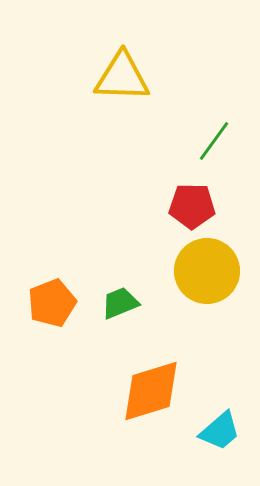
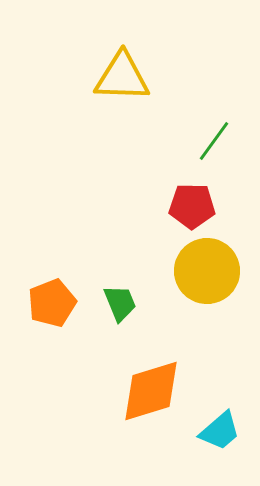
green trapezoid: rotated 90 degrees clockwise
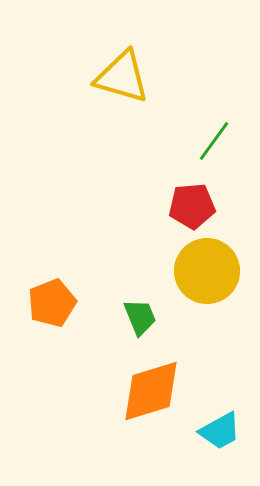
yellow triangle: rotated 14 degrees clockwise
red pentagon: rotated 6 degrees counterclockwise
green trapezoid: moved 20 px right, 14 px down
cyan trapezoid: rotated 12 degrees clockwise
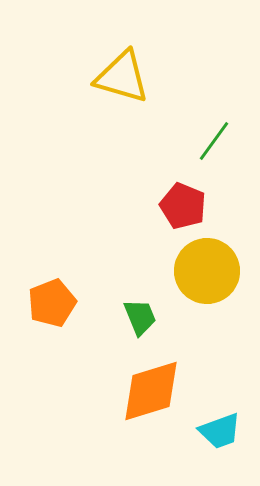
red pentagon: moved 9 px left; rotated 27 degrees clockwise
cyan trapezoid: rotated 9 degrees clockwise
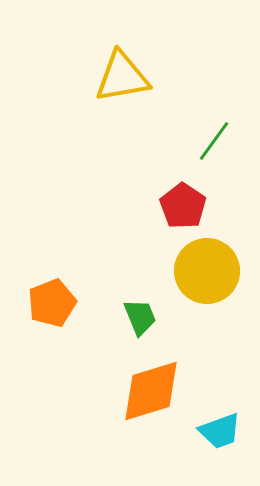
yellow triangle: rotated 26 degrees counterclockwise
red pentagon: rotated 12 degrees clockwise
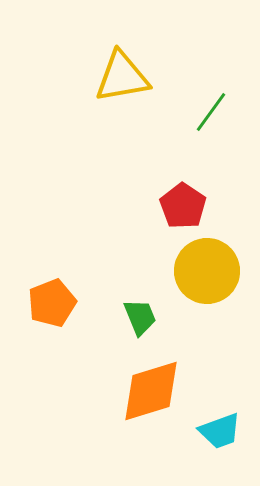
green line: moved 3 px left, 29 px up
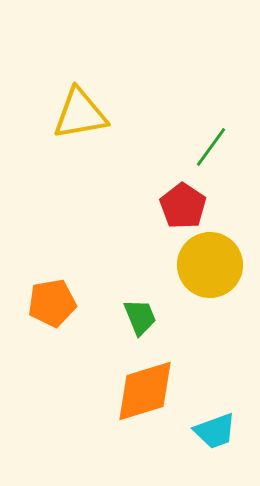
yellow triangle: moved 42 px left, 37 px down
green line: moved 35 px down
yellow circle: moved 3 px right, 6 px up
orange pentagon: rotated 12 degrees clockwise
orange diamond: moved 6 px left
cyan trapezoid: moved 5 px left
